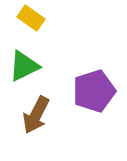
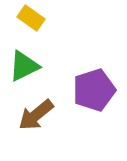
purple pentagon: moved 1 px up
brown arrow: rotated 24 degrees clockwise
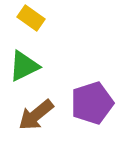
purple pentagon: moved 2 px left, 13 px down
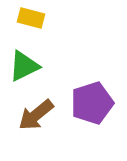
yellow rectangle: rotated 20 degrees counterclockwise
